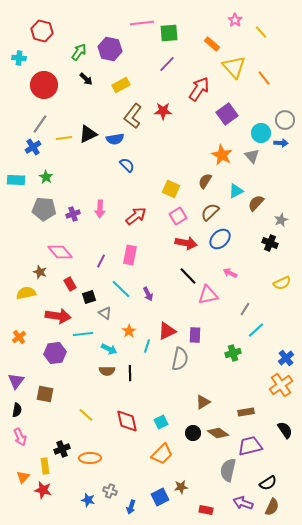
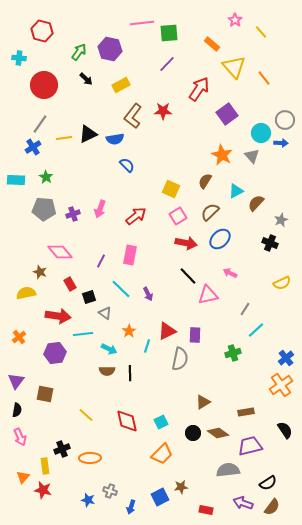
pink arrow at (100, 209): rotated 18 degrees clockwise
gray semicircle at (228, 470): rotated 70 degrees clockwise
brown semicircle at (272, 507): rotated 12 degrees clockwise
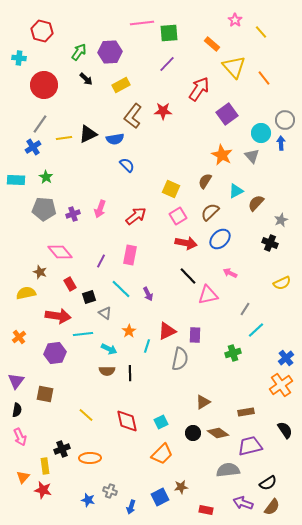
purple hexagon at (110, 49): moved 3 px down; rotated 15 degrees counterclockwise
blue arrow at (281, 143): rotated 96 degrees counterclockwise
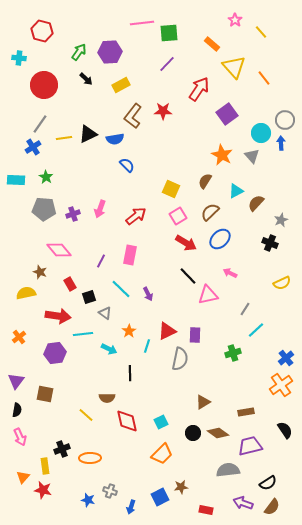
red arrow at (186, 243): rotated 20 degrees clockwise
pink diamond at (60, 252): moved 1 px left, 2 px up
brown semicircle at (107, 371): moved 27 px down
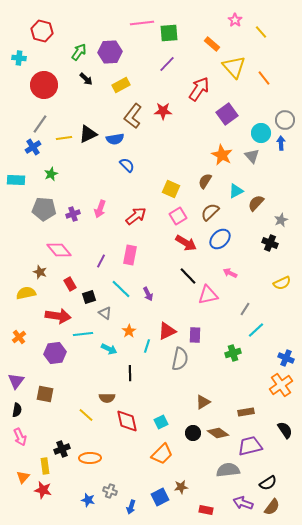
green star at (46, 177): moved 5 px right, 3 px up; rotated 16 degrees clockwise
blue cross at (286, 358): rotated 28 degrees counterclockwise
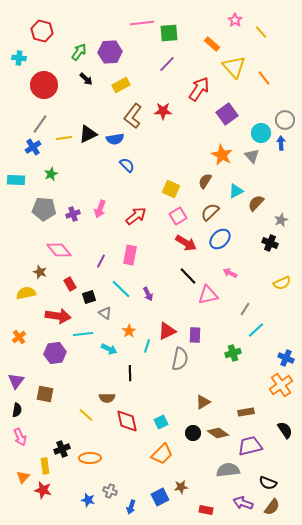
black semicircle at (268, 483): rotated 54 degrees clockwise
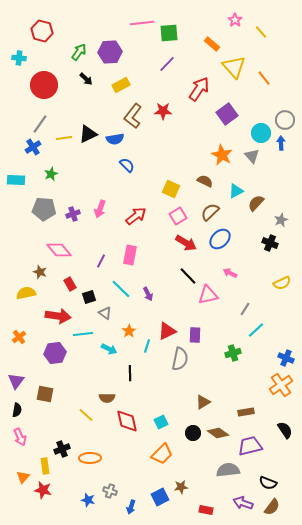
brown semicircle at (205, 181): rotated 84 degrees clockwise
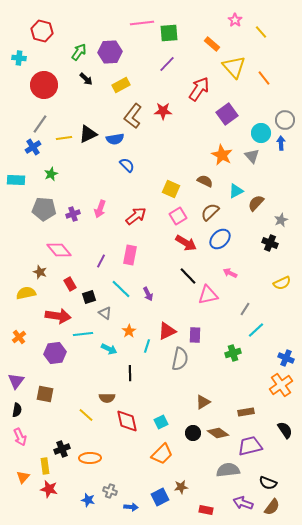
red star at (43, 490): moved 6 px right, 1 px up
blue arrow at (131, 507): rotated 104 degrees counterclockwise
